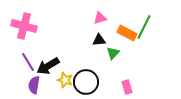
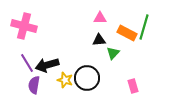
pink triangle: rotated 16 degrees clockwise
green line: rotated 10 degrees counterclockwise
purple line: moved 1 px left, 1 px down
black arrow: moved 1 px left, 1 px up; rotated 15 degrees clockwise
black circle: moved 1 px right, 4 px up
pink rectangle: moved 6 px right, 1 px up
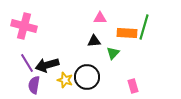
orange rectangle: rotated 24 degrees counterclockwise
black triangle: moved 5 px left, 1 px down
black circle: moved 1 px up
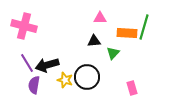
pink rectangle: moved 1 px left, 2 px down
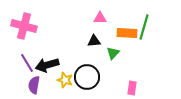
pink rectangle: rotated 24 degrees clockwise
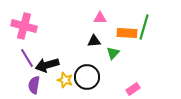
purple line: moved 5 px up
pink rectangle: moved 1 px right, 1 px down; rotated 48 degrees clockwise
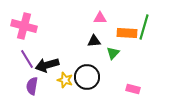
purple line: moved 1 px down
purple semicircle: moved 2 px left, 1 px down
pink rectangle: rotated 48 degrees clockwise
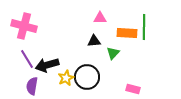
green line: rotated 15 degrees counterclockwise
yellow star: moved 1 px right, 2 px up; rotated 28 degrees clockwise
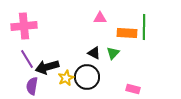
pink cross: rotated 20 degrees counterclockwise
black triangle: moved 12 px down; rotated 32 degrees clockwise
black arrow: moved 2 px down
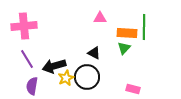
green triangle: moved 11 px right, 5 px up
black arrow: moved 7 px right, 1 px up
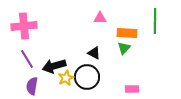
green line: moved 11 px right, 6 px up
pink rectangle: moved 1 px left; rotated 16 degrees counterclockwise
